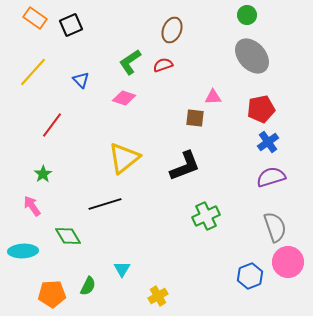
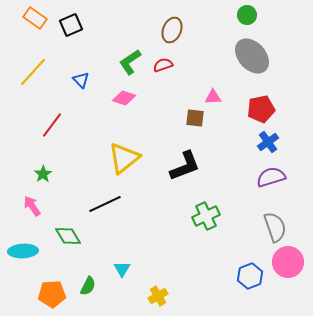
black line: rotated 8 degrees counterclockwise
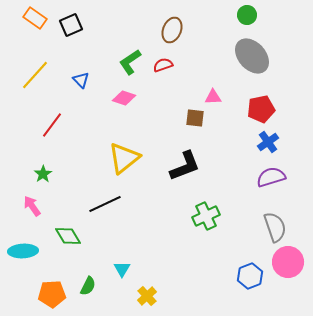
yellow line: moved 2 px right, 3 px down
yellow cross: moved 11 px left; rotated 12 degrees counterclockwise
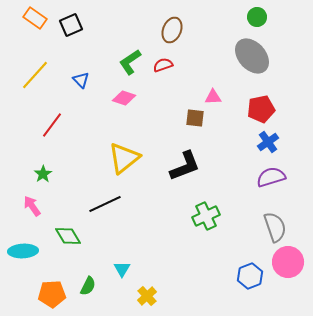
green circle: moved 10 px right, 2 px down
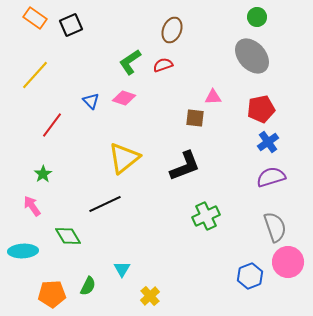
blue triangle: moved 10 px right, 21 px down
yellow cross: moved 3 px right
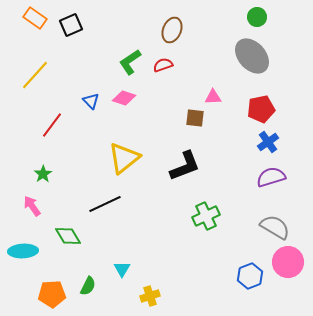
gray semicircle: rotated 40 degrees counterclockwise
yellow cross: rotated 24 degrees clockwise
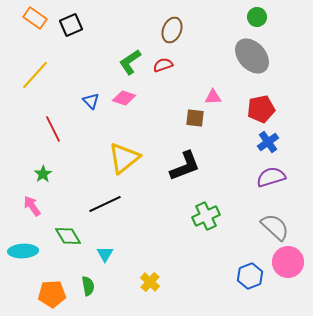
red line: moved 1 px right, 4 px down; rotated 64 degrees counterclockwise
gray semicircle: rotated 12 degrees clockwise
cyan triangle: moved 17 px left, 15 px up
green semicircle: rotated 36 degrees counterclockwise
yellow cross: moved 14 px up; rotated 30 degrees counterclockwise
